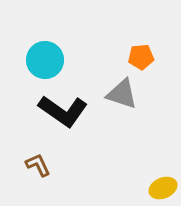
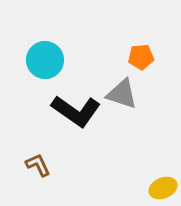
black L-shape: moved 13 px right
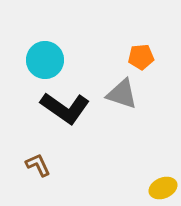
black L-shape: moved 11 px left, 3 px up
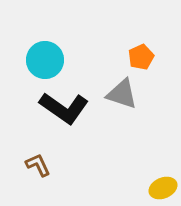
orange pentagon: rotated 20 degrees counterclockwise
black L-shape: moved 1 px left
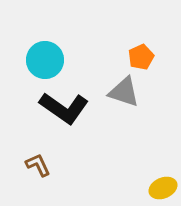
gray triangle: moved 2 px right, 2 px up
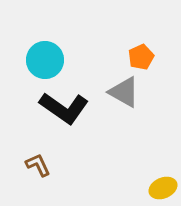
gray triangle: rotated 12 degrees clockwise
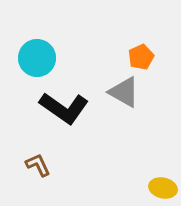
cyan circle: moved 8 px left, 2 px up
yellow ellipse: rotated 36 degrees clockwise
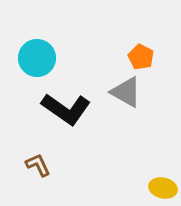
orange pentagon: rotated 20 degrees counterclockwise
gray triangle: moved 2 px right
black L-shape: moved 2 px right, 1 px down
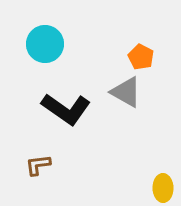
cyan circle: moved 8 px right, 14 px up
brown L-shape: rotated 72 degrees counterclockwise
yellow ellipse: rotated 76 degrees clockwise
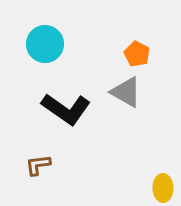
orange pentagon: moved 4 px left, 3 px up
